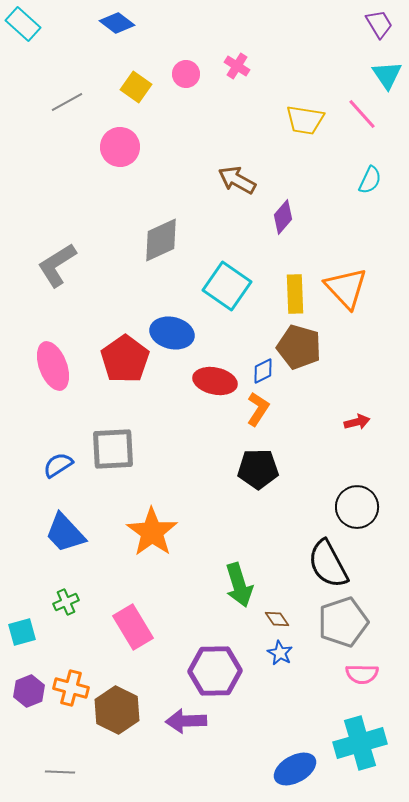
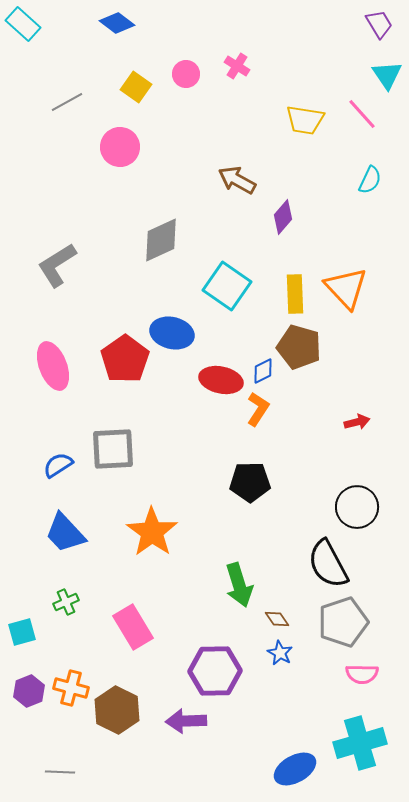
red ellipse at (215, 381): moved 6 px right, 1 px up
black pentagon at (258, 469): moved 8 px left, 13 px down
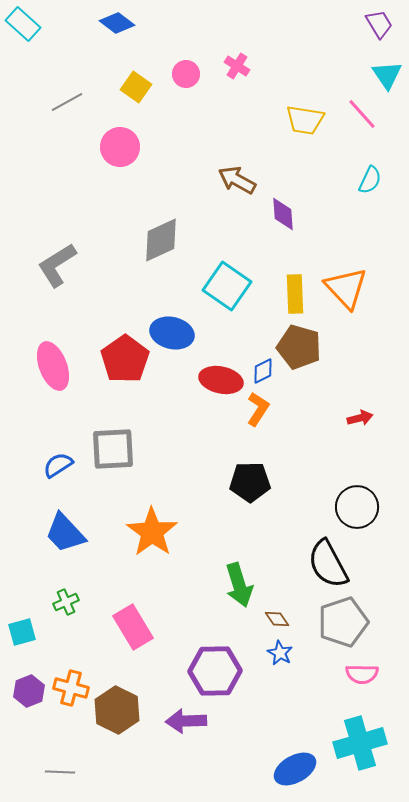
purple diamond at (283, 217): moved 3 px up; rotated 44 degrees counterclockwise
red arrow at (357, 422): moved 3 px right, 4 px up
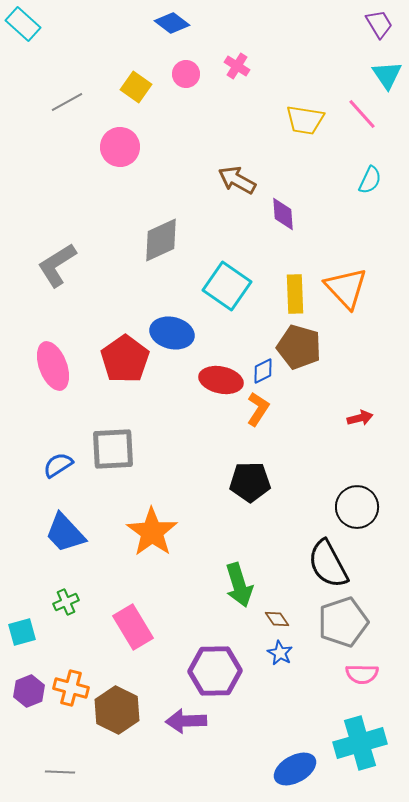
blue diamond at (117, 23): moved 55 px right
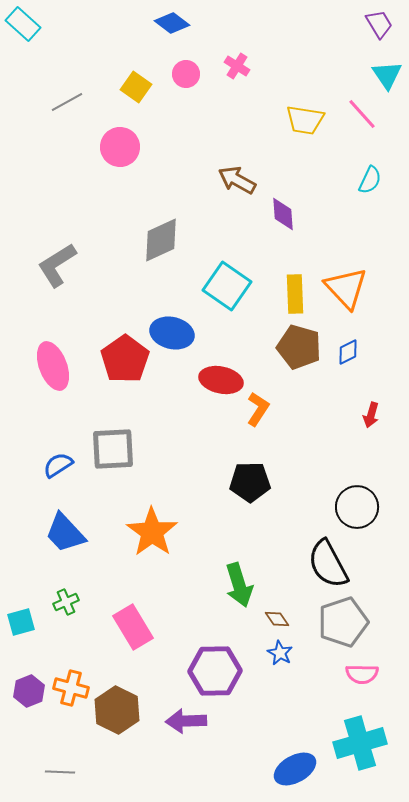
blue diamond at (263, 371): moved 85 px right, 19 px up
red arrow at (360, 418): moved 11 px right, 3 px up; rotated 120 degrees clockwise
cyan square at (22, 632): moved 1 px left, 10 px up
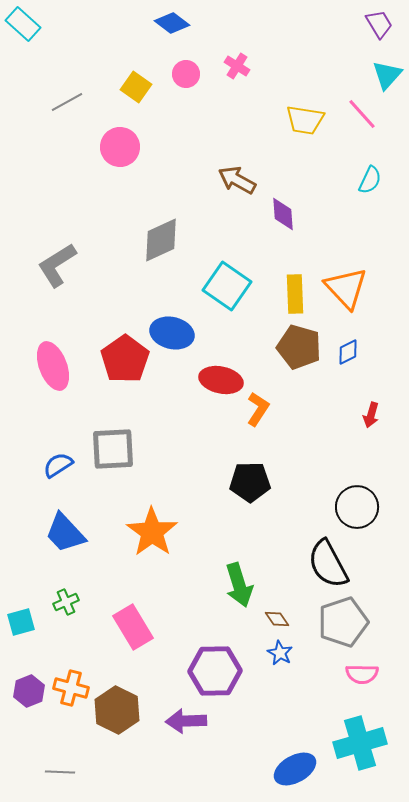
cyan triangle at (387, 75): rotated 16 degrees clockwise
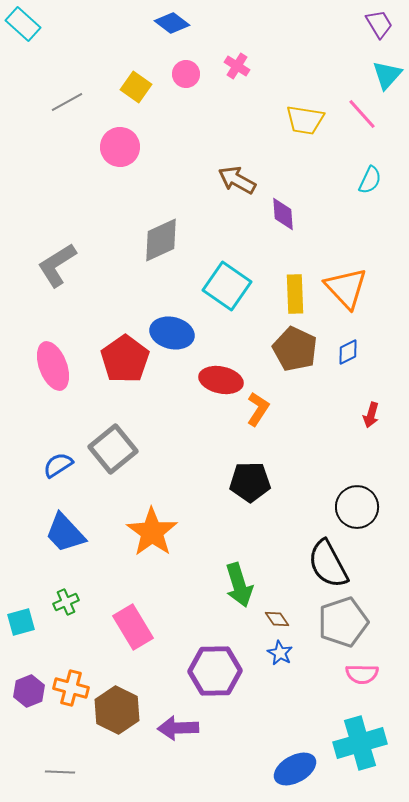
brown pentagon at (299, 347): moved 4 px left, 2 px down; rotated 9 degrees clockwise
gray square at (113, 449): rotated 36 degrees counterclockwise
purple arrow at (186, 721): moved 8 px left, 7 px down
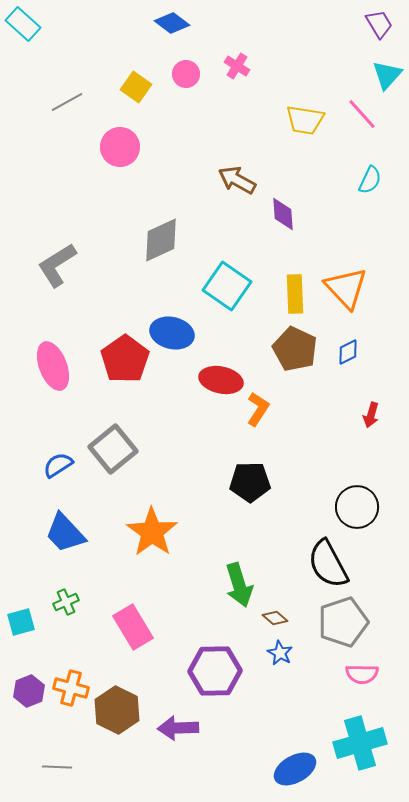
brown diamond at (277, 619): moved 2 px left, 1 px up; rotated 15 degrees counterclockwise
gray line at (60, 772): moved 3 px left, 5 px up
